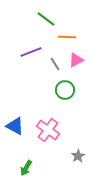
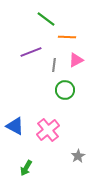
gray line: moved 1 px left, 1 px down; rotated 40 degrees clockwise
pink cross: rotated 15 degrees clockwise
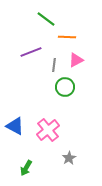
green circle: moved 3 px up
gray star: moved 9 px left, 2 px down
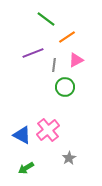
orange line: rotated 36 degrees counterclockwise
purple line: moved 2 px right, 1 px down
blue triangle: moved 7 px right, 9 px down
green arrow: rotated 28 degrees clockwise
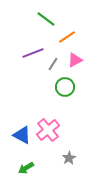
pink triangle: moved 1 px left
gray line: moved 1 px left, 1 px up; rotated 24 degrees clockwise
